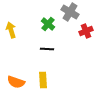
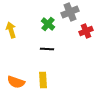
gray cross: rotated 36 degrees clockwise
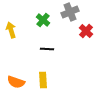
green cross: moved 5 px left, 4 px up
red cross: rotated 24 degrees counterclockwise
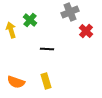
green cross: moved 13 px left
yellow rectangle: moved 3 px right, 1 px down; rotated 14 degrees counterclockwise
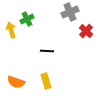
green cross: moved 3 px left, 1 px up; rotated 24 degrees clockwise
black line: moved 2 px down
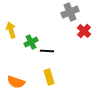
green cross: moved 4 px right, 23 px down
red cross: moved 2 px left
yellow rectangle: moved 3 px right, 4 px up
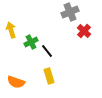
black line: rotated 48 degrees clockwise
yellow rectangle: moved 1 px up
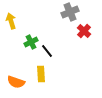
yellow arrow: moved 9 px up
yellow rectangle: moved 8 px left, 2 px up; rotated 14 degrees clockwise
